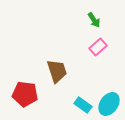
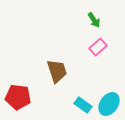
red pentagon: moved 7 px left, 3 px down
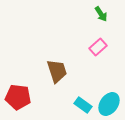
green arrow: moved 7 px right, 6 px up
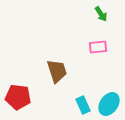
pink rectangle: rotated 36 degrees clockwise
cyan rectangle: rotated 30 degrees clockwise
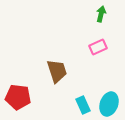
green arrow: rotated 133 degrees counterclockwise
pink rectangle: rotated 18 degrees counterclockwise
cyan ellipse: rotated 15 degrees counterclockwise
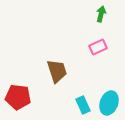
cyan ellipse: moved 1 px up
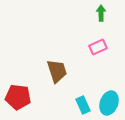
green arrow: moved 1 px up; rotated 14 degrees counterclockwise
